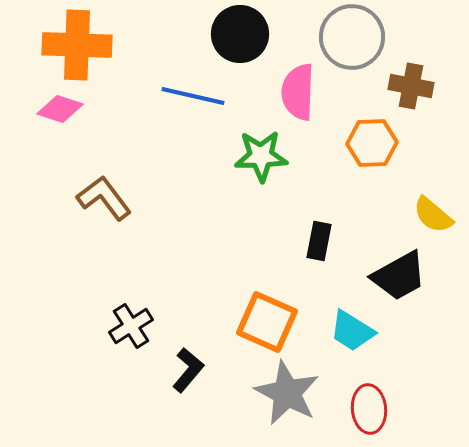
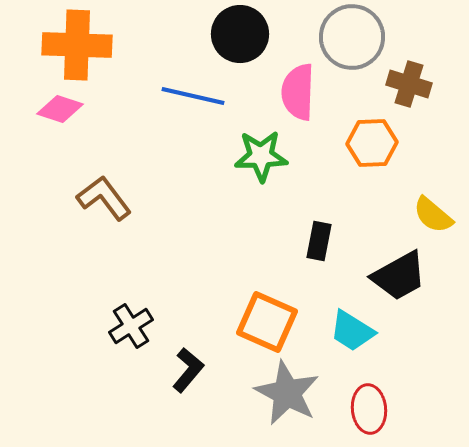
brown cross: moved 2 px left, 2 px up; rotated 6 degrees clockwise
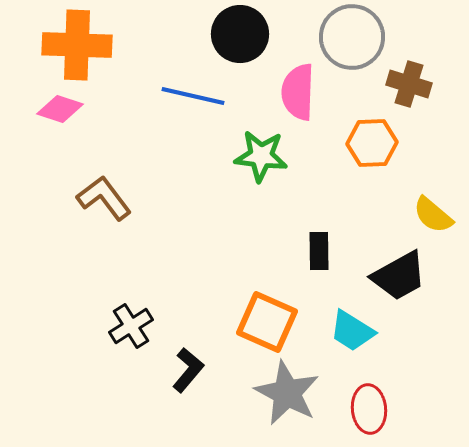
green star: rotated 8 degrees clockwise
black rectangle: moved 10 px down; rotated 12 degrees counterclockwise
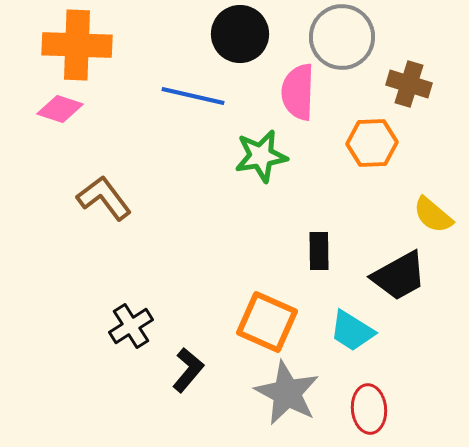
gray circle: moved 10 px left
green star: rotated 16 degrees counterclockwise
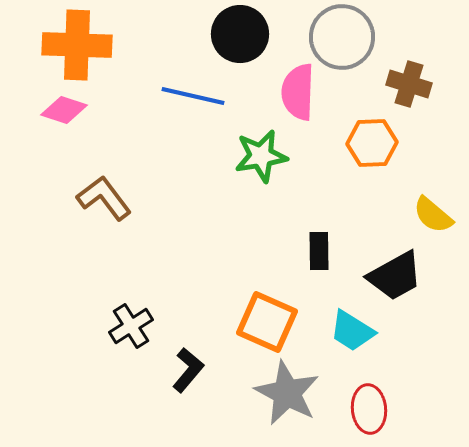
pink diamond: moved 4 px right, 1 px down
black trapezoid: moved 4 px left
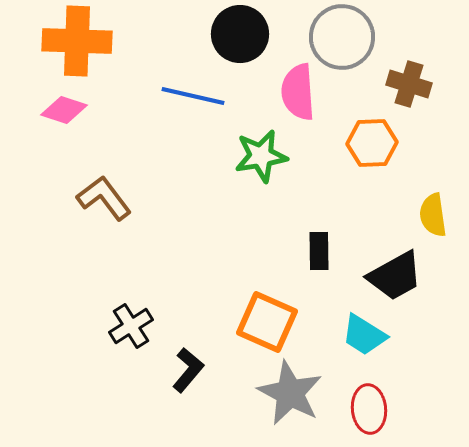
orange cross: moved 4 px up
pink semicircle: rotated 6 degrees counterclockwise
yellow semicircle: rotated 42 degrees clockwise
cyan trapezoid: moved 12 px right, 4 px down
gray star: moved 3 px right
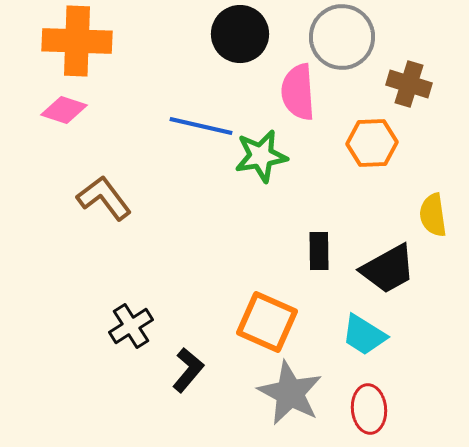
blue line: moved 8 px right, 30 px down
black trapezoid: moved 7 px left, 7 px up
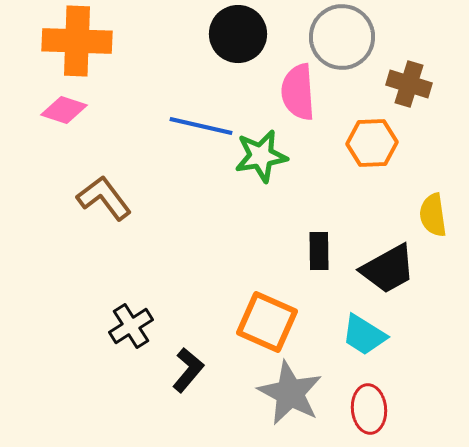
black circle: moved 2 px left
